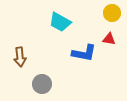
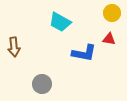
brown arrow: moved 6 px left, 10 px up
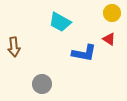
red triangle: rotated 24 degrees clockwise
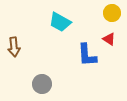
blue L-shape: moved 3 px right, 2 px down; rotated 75 degrees clockwise
